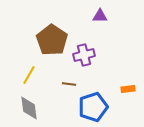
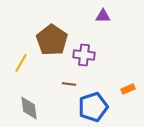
purple triangle: moved 3 px right
purple cross: rotated 20 degrees clockwise
yellow line: moved 8 px left, 12 px up
orange rectangle: rotated 16 degrees counterclockwise
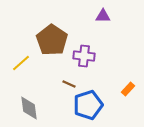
purple cross: moved 1 px down
yellow line: rotated 18 degrees clockwise
brown line: rotated 16 degrees clockwise
orange rectangle: rotated 24 degrees counterclockwise
blue pentagon: moved 5 px left, 2 px up
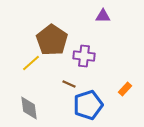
yellow line: moved 10 px right
orange rectangle: moved 3 px left
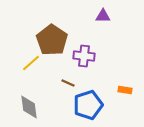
brown line: moved 1 px left, 1 px up
orange rectangle: moved 1 px down; rotated 56 degrees clockwise
gray diamond: moved 1 px up
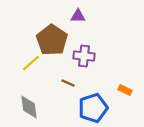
purple triangle: moved 25 px left
orange rectangle: rotated 16 degrees clockwise
blue pentagon: moved 5 px right, 3 px down
